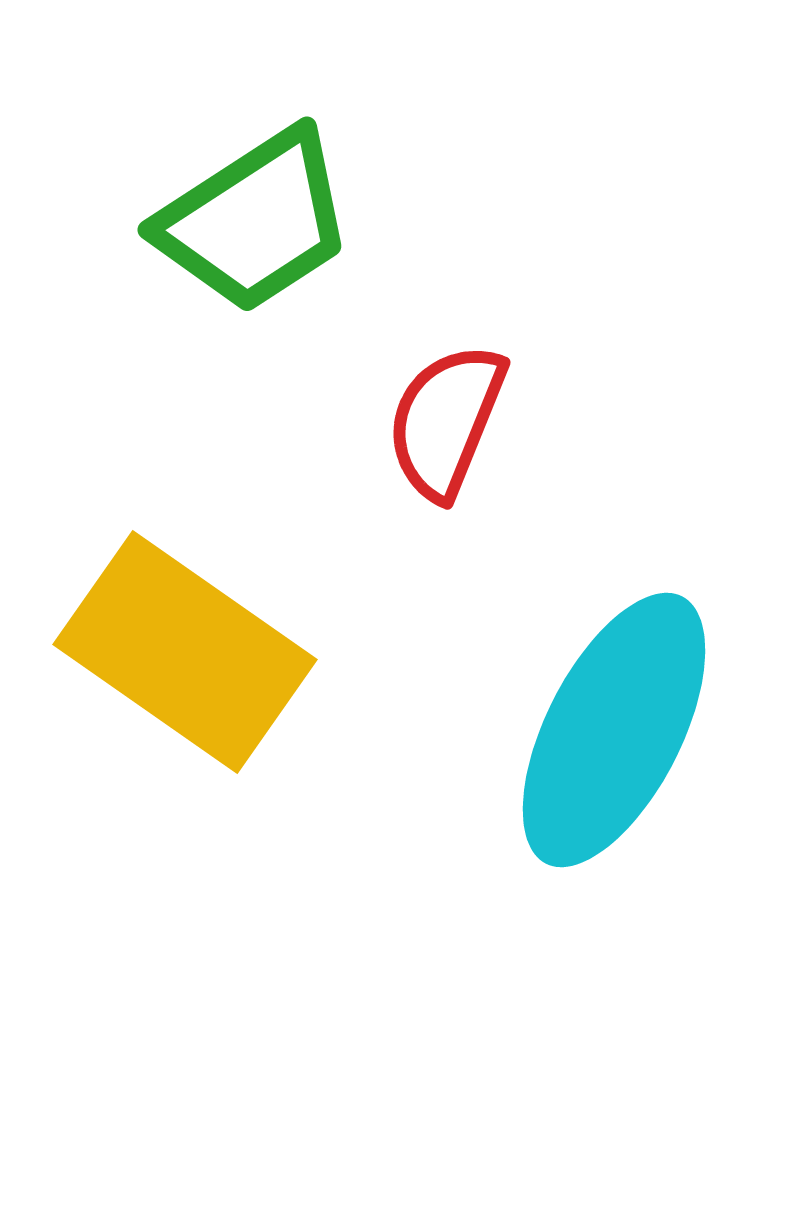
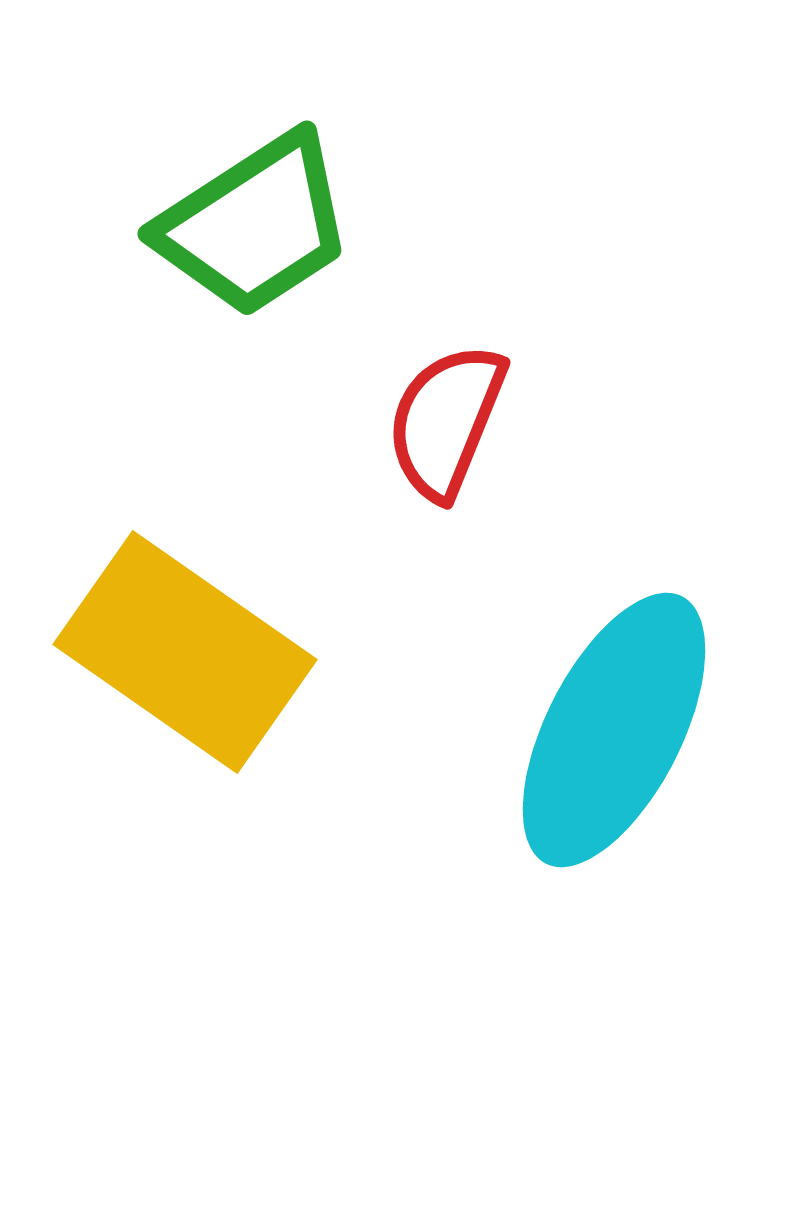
green trapezoid: moved 4 px down
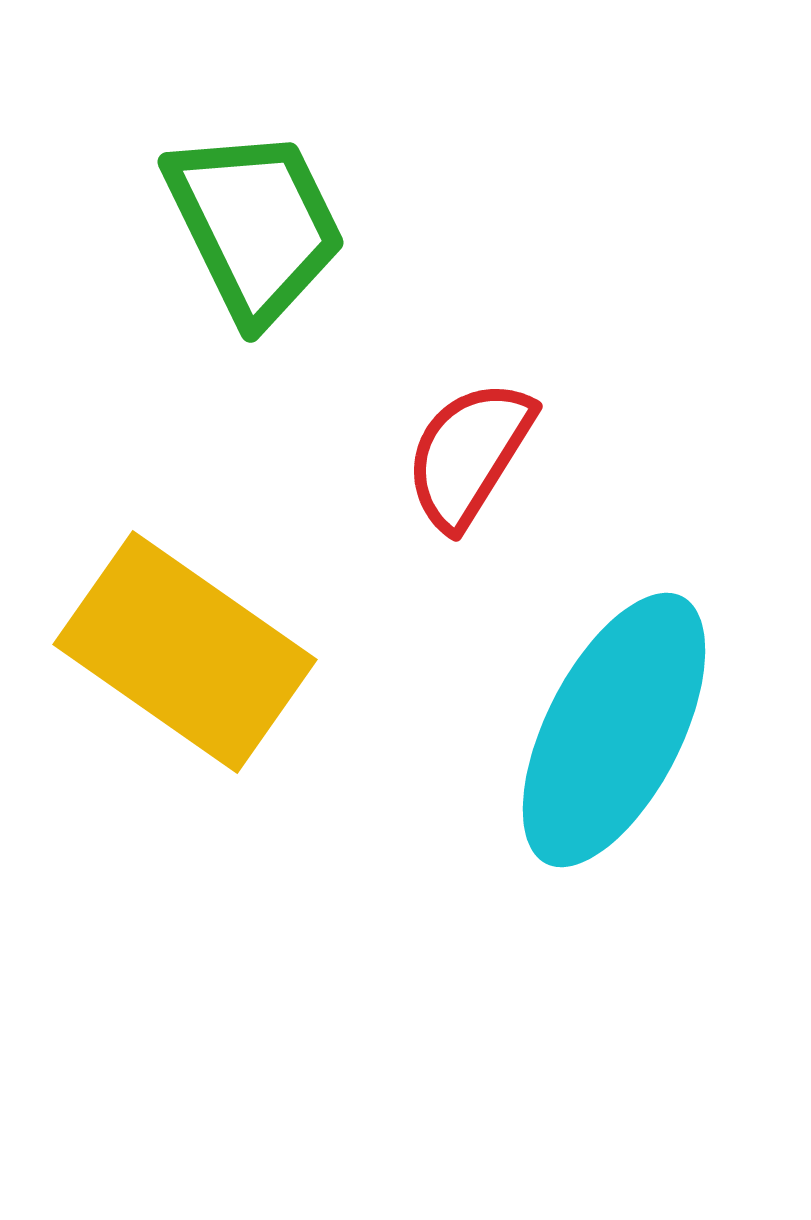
green trapezoid: rotated 83 degrees counterclockwise
red semicircle: moved 23 px right, 33 px down; rotated 10 degrees clockwise
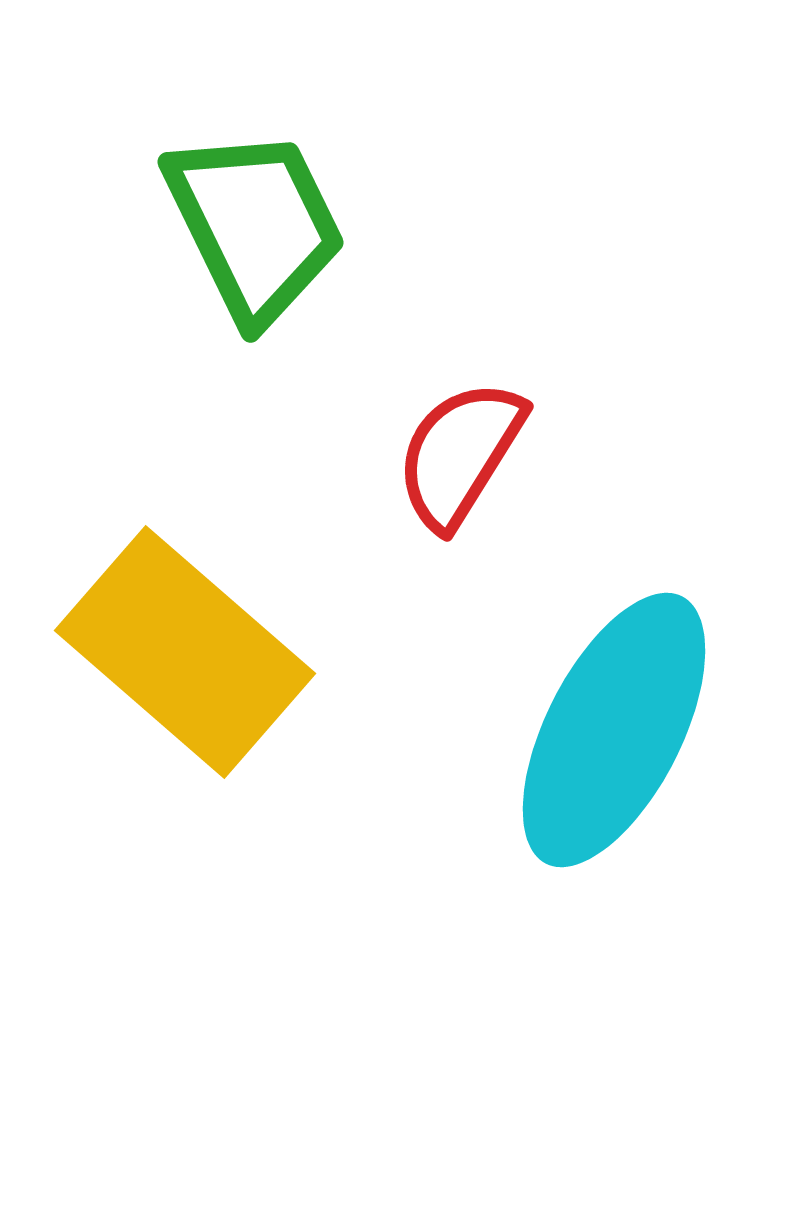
red semicircle: moved 9 px left
yellow rectangle: rotated 6 degrees clockwise
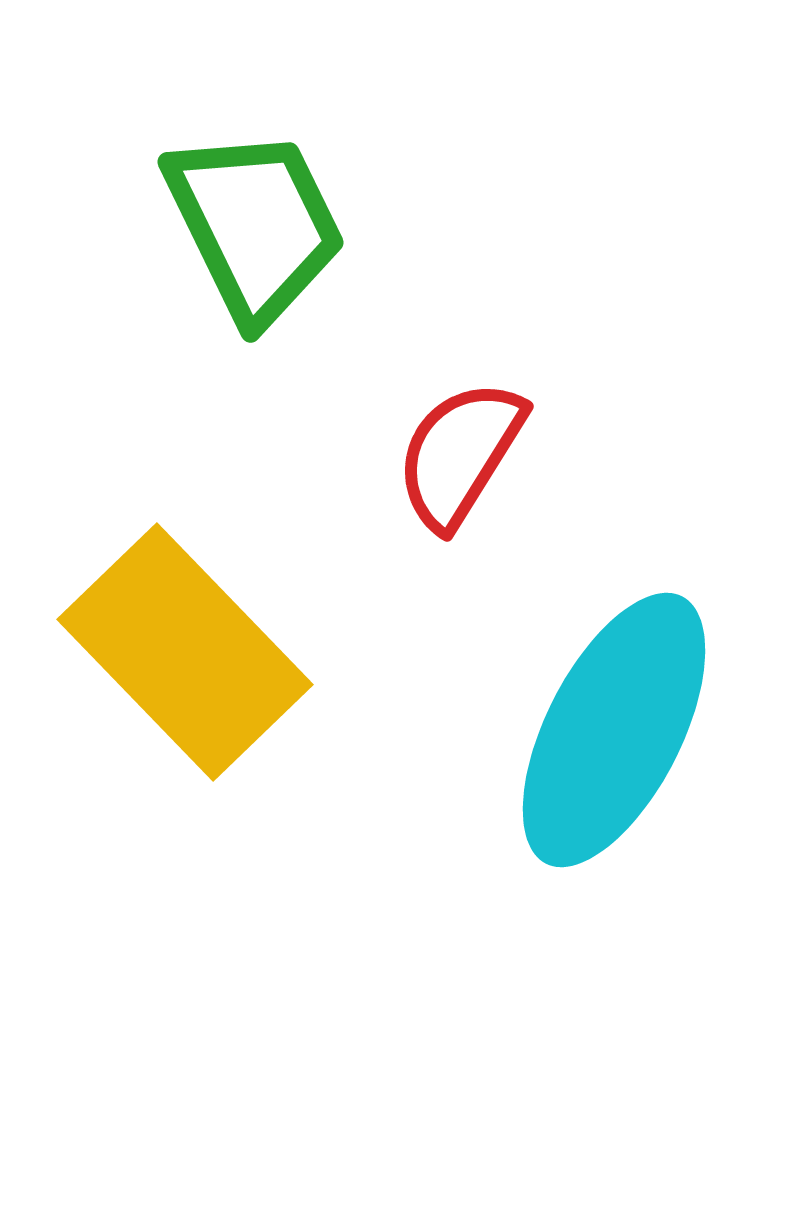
yellow rectangle: rotated 5 degrees clockwise
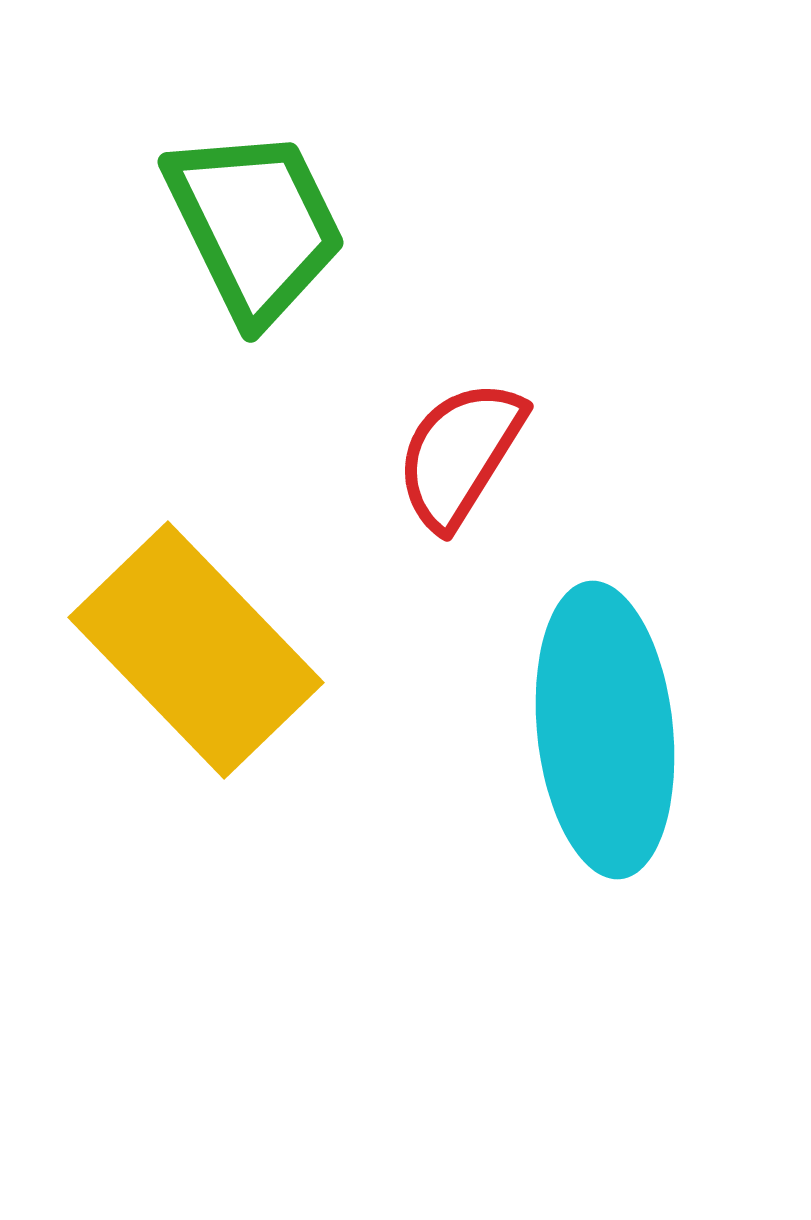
yellow rectangle: moved 11 px right, 2 px up
cyan ellipse: moved 9 px left; rotated 33 degrees counterclockwise
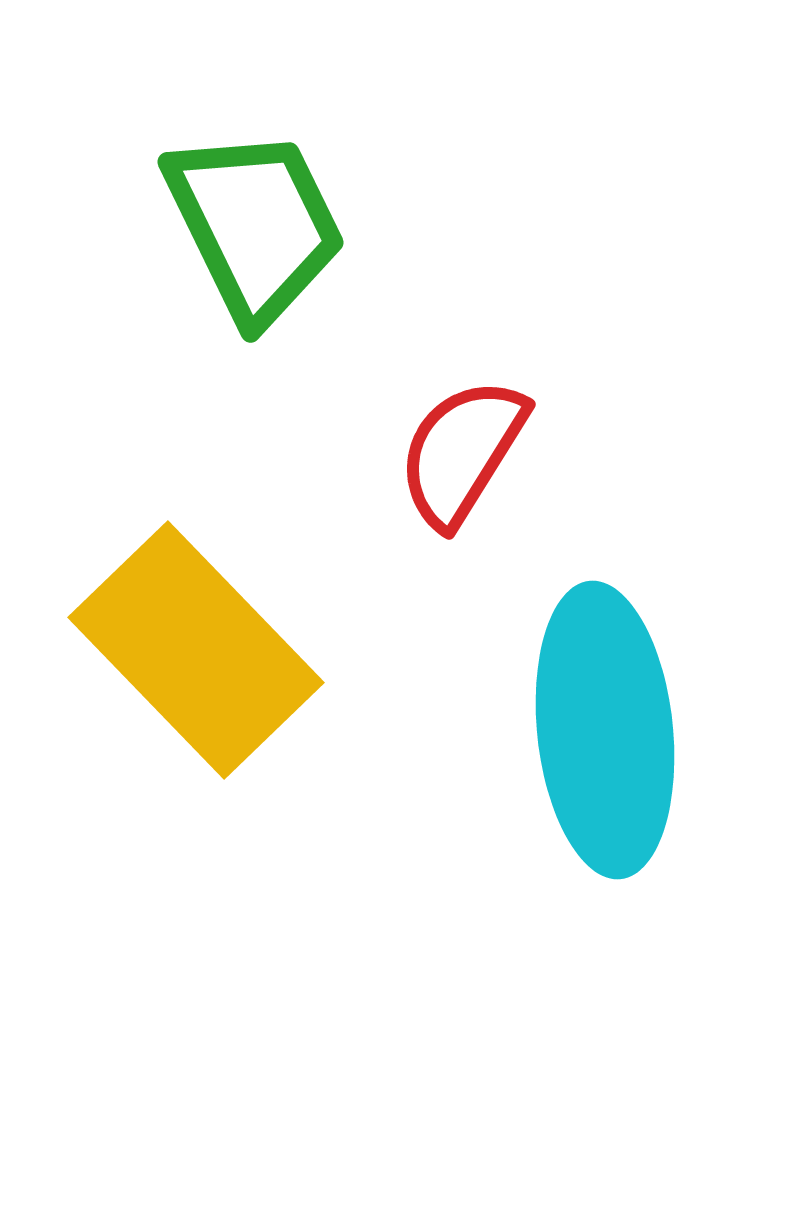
red semicircle: moved 2 px right, 2 px up
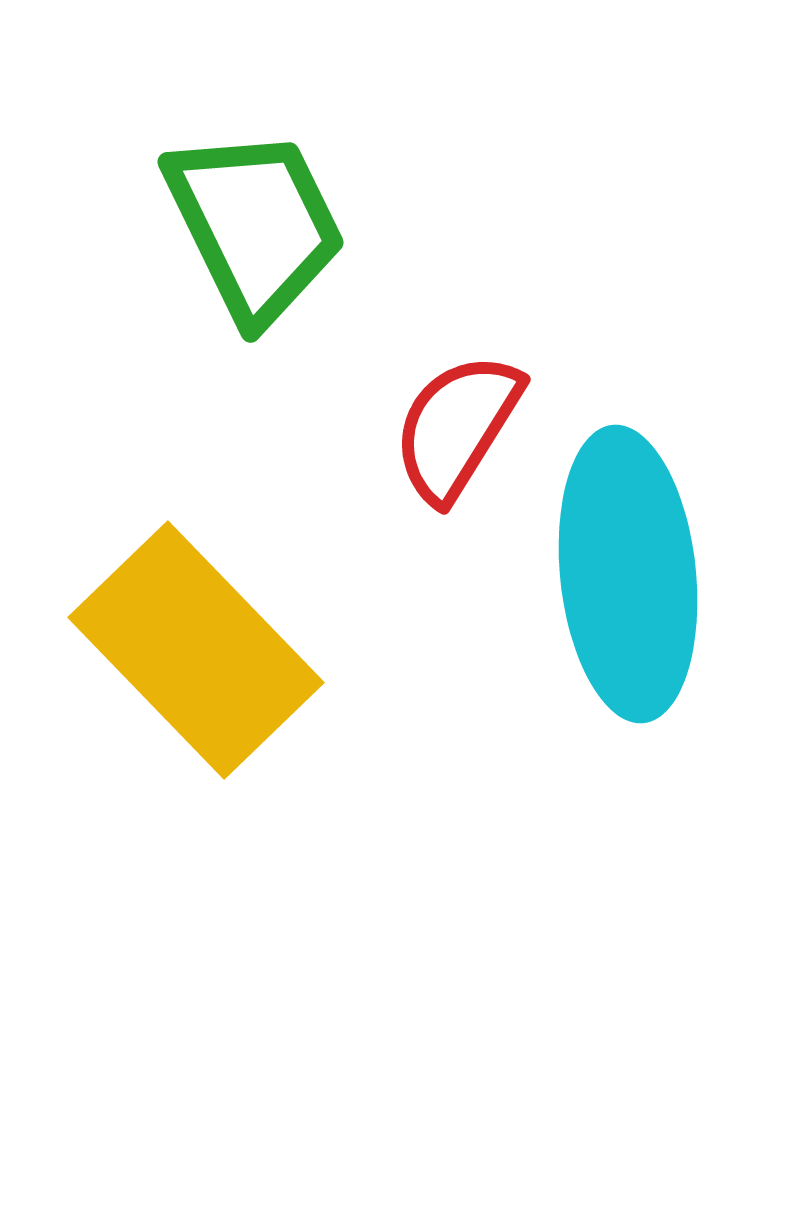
red semicircle: moved 5 px left, 25 px up
cyan ellipse: moved 23 px right, 156 px up
